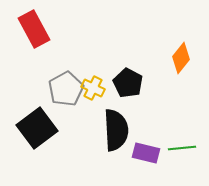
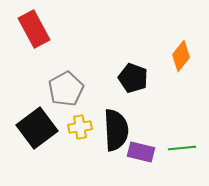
orange diamond: moved 2 px up
black pentagon: moved 5 px right, 5 px up; rotated 8 degrees counterclockwise
yellow cross: moved 13 px left, 39 px down; rotated 35 degrees counterclockwise
purple rectangle: moved 5 px left, 1 px up
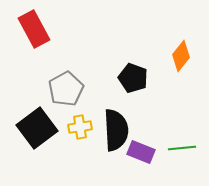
purple rectangle: rotated 8 degrees clockwise
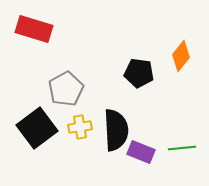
red rectangle: rotated 45 degrees counterclockwise
black pentagon: moved 6 px right, 5 px up; rotated 12 degrees counterclockwise
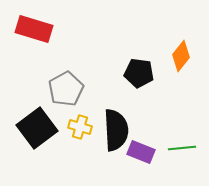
yellow cross: rotated 25 degrees clockwise
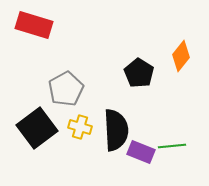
red rectangle: moved 4 px up
black pentagon: rotated 24 degrees clockwise
green line: moved 10 px left, 2 px up
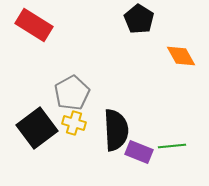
red rectangle: rotated 15 degrees clockwise
orange diamond: rotated 68 degrees counterclockwise
black pentagon: moved 54 px up
gray pentagon: moved 6 px right, 4 px down
yellow cross: moved 6 px left, 4 px up
purple rectangle: moved 2 px left
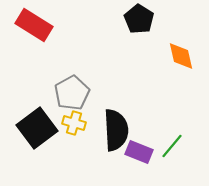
orange diamond: rotated 16 degrees clockwise
green line: rotated 44 degrees counterclockwise
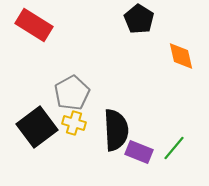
black square: moved 1 px up
green line: moved 2 px right, 2 px down
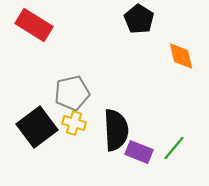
gray pentagon: rotated 16 degrees clockwise
